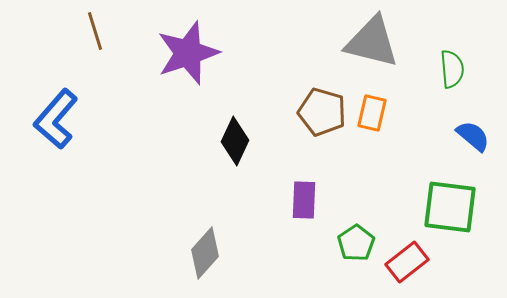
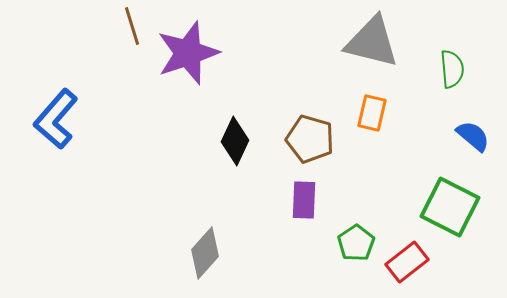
brown line: moved 37 px right, 5 px up
brown pentagon: moved 12 px left, 27 px down
green square: rotated 20 degrees clockwise
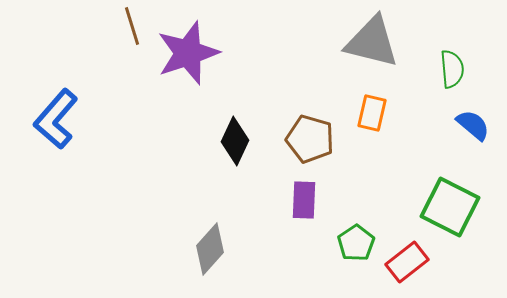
blue semicircle: moved 11 px up
gray diamond: moved 5 px right, 4 px up
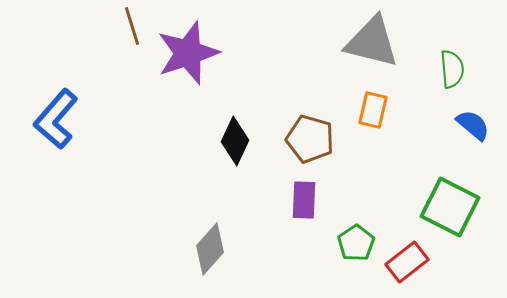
orange rectangle: moved 1 px right, 3 px up
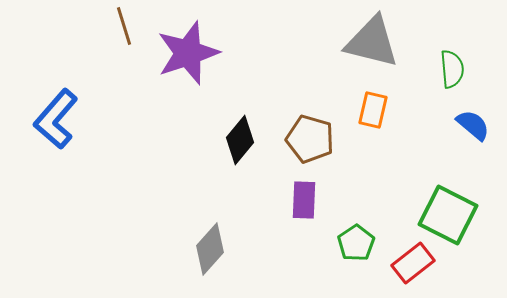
brown line: moved 8 px left
black diamond: moved 5 px right, 1 px up; rotated 15 degrees clockwise
green square: moved 2 px left, 8 px down
red rectangle: moved 6 px right, 1 px down
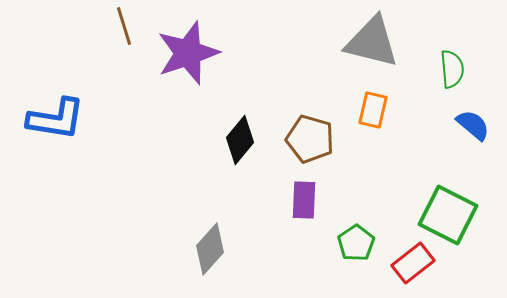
blue L-shape: rotated 122 degrees counterclockwise
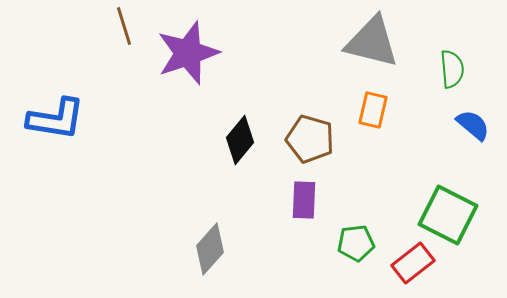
green pentagon: rotated 27 degrees clockwise
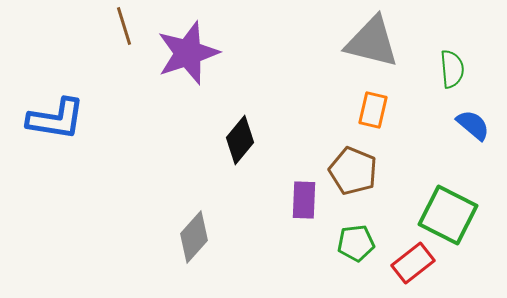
brown pentagon: moved 43 px right, 32 px down; rotated 6 degrees clockwise
gray diamond: moved 16 px left, 12 px up
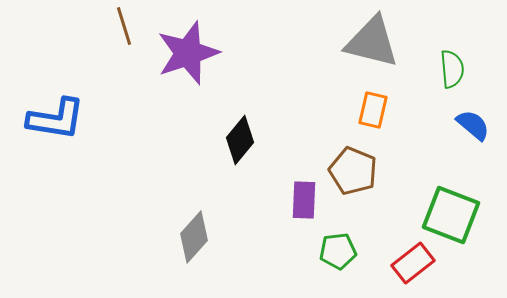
green square: moved 3 px right; rotated 6 degrees counterclockwise
green pentagon: moved 18 px left, 8 px down
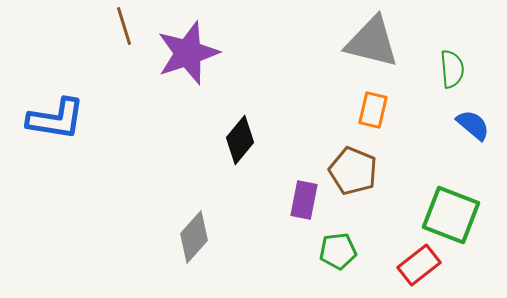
purple rectangle: rotated 9 degrees clockwise
red rectangle: moved 6 px right, 2 px down
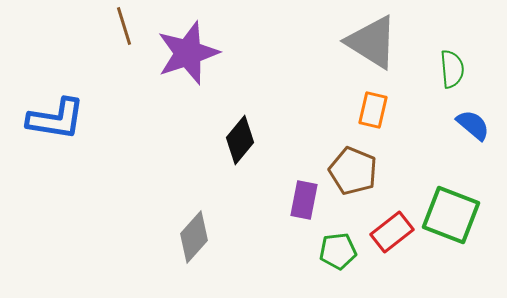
gray triangle: rotated 18 degrees clockwise
red rectangle: moved 27 px left, 33 px up
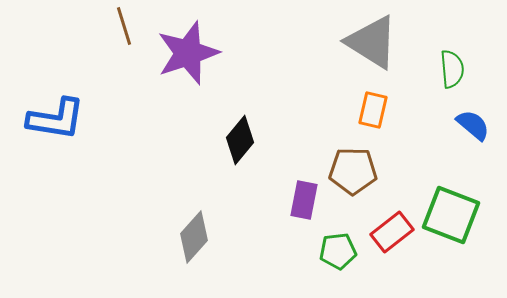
brown pentagon: rotated 21 degrees counterclockwise
